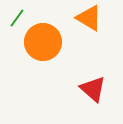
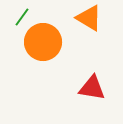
green line: moved 5 px right, 1 px up
red triangle: moved 1 px left, 1 px up; rotated 32 degrees counterclockwise
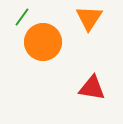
orange triangle: rotated 32 degrees clockwise
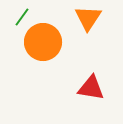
orange triangle: moved 1 px left
red triangle: moved 1 px left
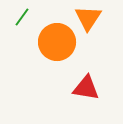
orange circle: moved 14 px right
red triangle: moved 5 px left
